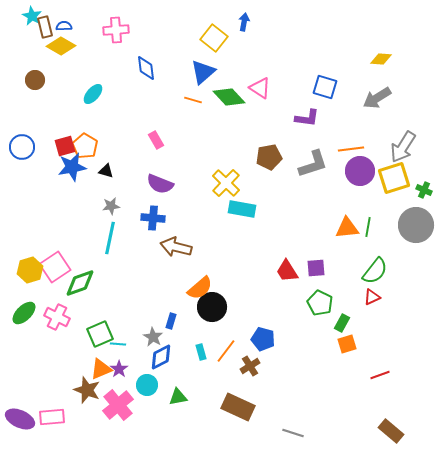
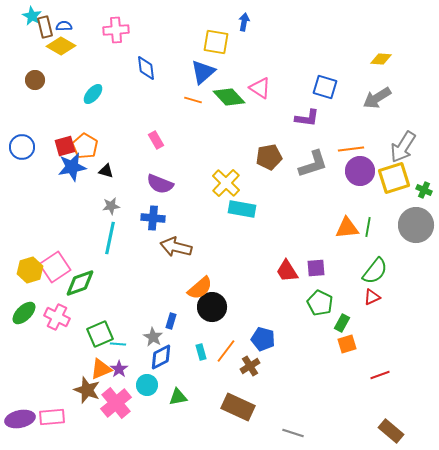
yellow square at (214, 38): moved 2 px right, 4 px down; rotated 28 degrees counterclockwise
pink cross at (118, 405): moved 2 px left, 2 px up
purple ellipse at (20, 419): rotated 36 degrees counterclockwise
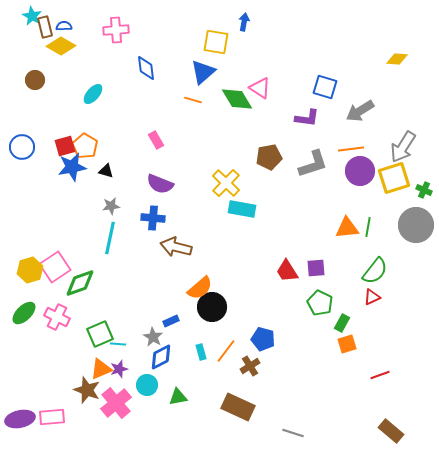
yellow diamond at (381, 59): moved 16 px right
green diamond at (229, 97): moved 8 px right, 2 px down; rotated 12 degrees clockwise
gray arrow at (377, 98): moved 17 px left, 13 px down
blue rectangle at (171, 321): rotated 49 degrees clockwise
purple star at (119, 369): rotated 18 degrees clockwise
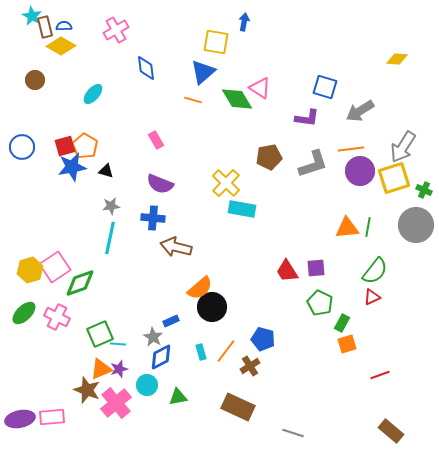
pink cross at (116, 30): rotated 25 degrees counterclockwise
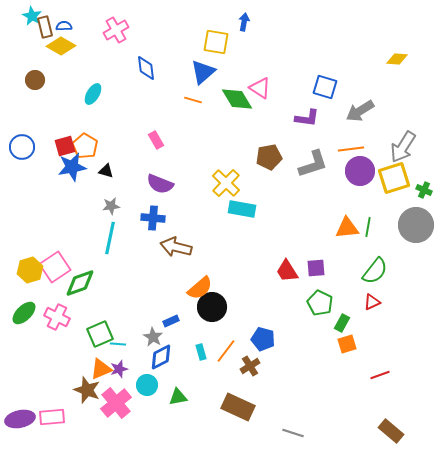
cyan ellipse at (93, 94): rotated 10 degrees counterclockwise
red triangle at (372, 297): moved 5 px down
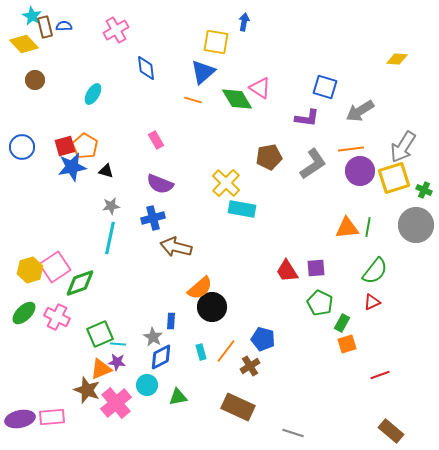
yellow diamond at (61, 46): moved 37 px left, 2 px up; rotated 16 degrees clockwise
gray L-shape at (313, 164): rotated 16 degrees counterclockwise
blue cross at (153, 218): rotated 20 degrees counterclockwise
blue rectangle at (171, 321): rotated 63 degrees counterclockwise
purple star at (119, 369): moved 2 px left, 7 px up; rotated 24 degrees clockwise
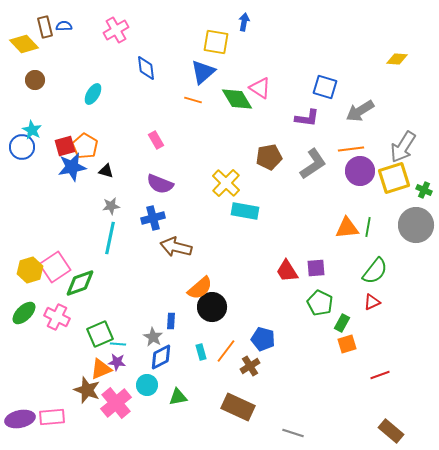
cyan star at (32, 16): moved 114 px down
cyan rectangle at (242, 209): moved 3 px right, 2 px down
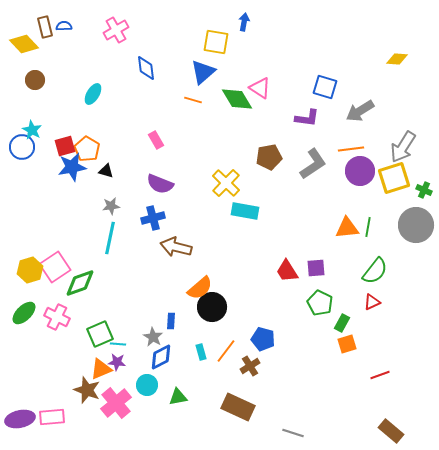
orange pentagon at (85, 146): moved 2 px right, 3 px down
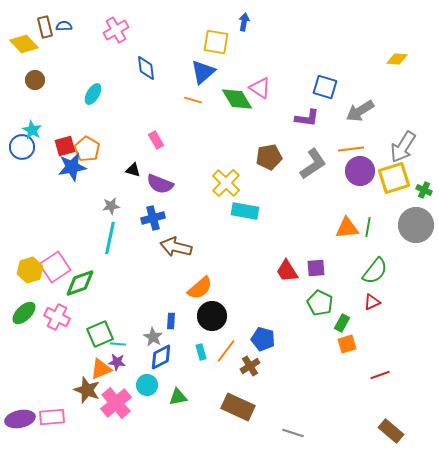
black triangle at (106, 171): moved 27 px right, 1 px up
black circle at (212, 307): moved 9 px down
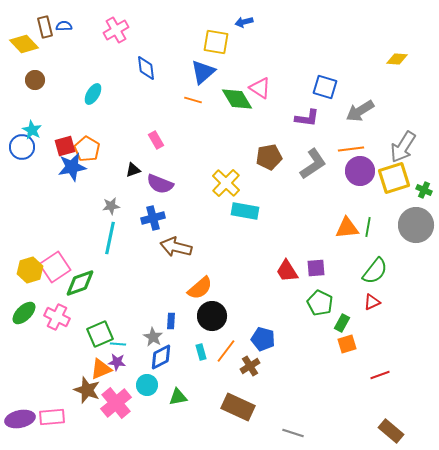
blue arrow at (244, 22): rotated 114 degrees counterclockwise
black triangle at (133, 170): rotated 35 degrees counterclockwise
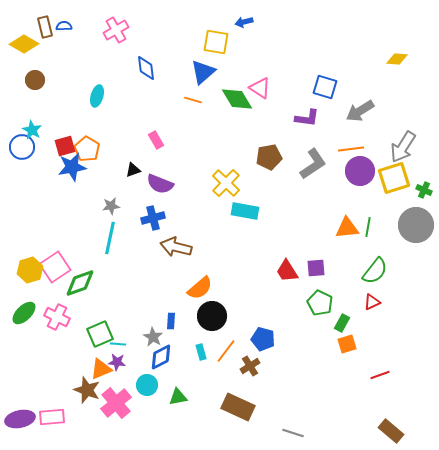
yellow diamond at (24, 44): rotated 16 degrees counterclockwise
cyan ellipse at (93, 94): moved 4 px right, 2 px down; rotated 15 degrees counterclockwise
